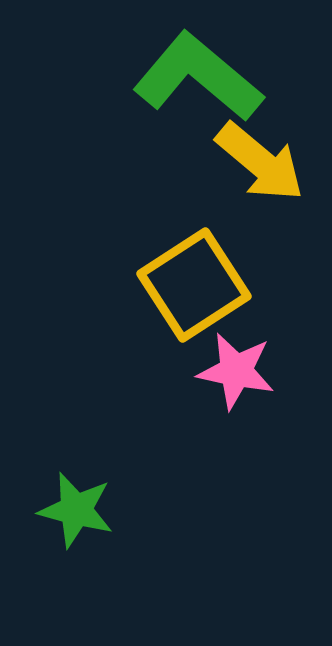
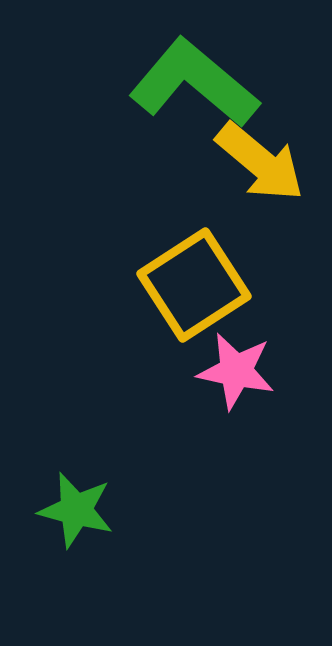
green L-shape: moved 4 px left, 6 px down
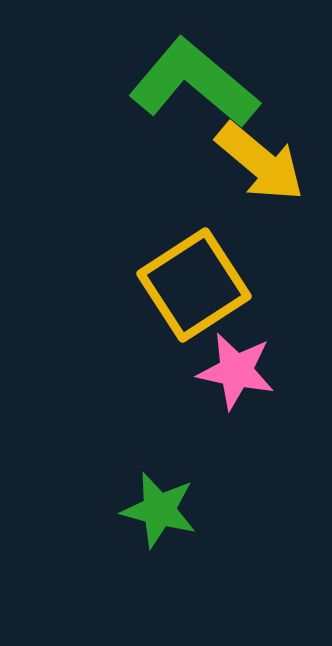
green star: moved 83 px right
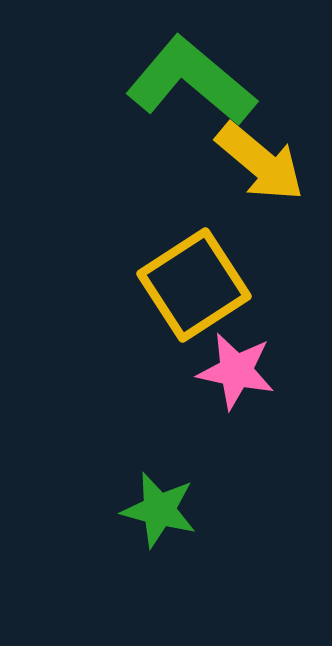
green L-shape: moved 3 px left, 2 px up
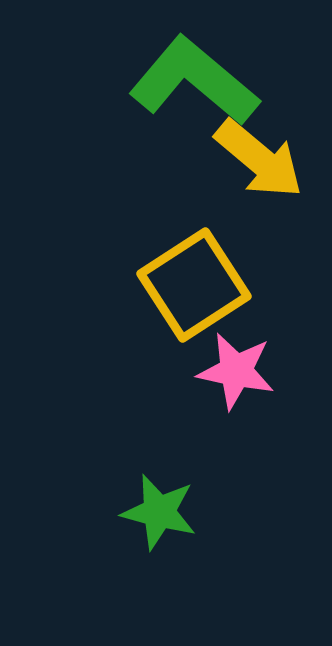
green L-shape: moved 3 px right
yellow arrow: moved 1 px left, 3 px up
green star: moved 2 px down
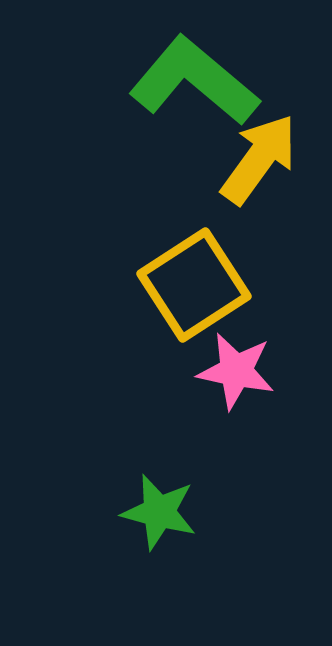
yellow arrow: rotated 94 degrees counterclockwise
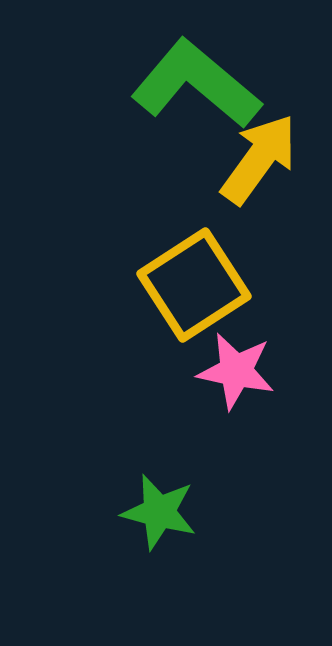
green L-shape: moved 2 px right, 3 px down
